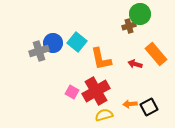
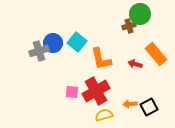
pink square: rotated 24 degrees counterclockwise
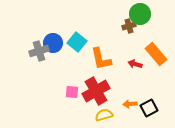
black square: moved 1 px down
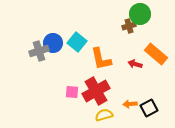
orange rectangle: rotated 10 degrees counterclockwise
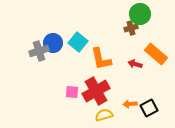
brown cross: moved 2 px right, 2 px down
cyan square: moved 1 px right
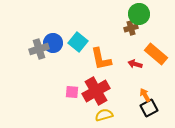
green circle: moved 1 px left
gray cross: moved 2 px up
orange arrow: moved 15 px right, 9 px up; rotated 64 degrees clockwise
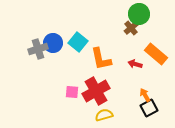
brown cross: rotated 24 degrees counterclockwise
gray cross: moved 1 px left
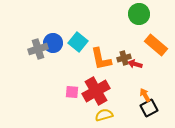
brown cross: moved 7 px left, 30 px down; rotated 24 degrees clockwise
orange rectangle: moved 9 px up
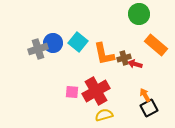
orange L-shape: moved 3 px right, 5 px up
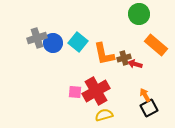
gray cross: moved 1 px left, 11 px up
pink square: moved 3 px right
